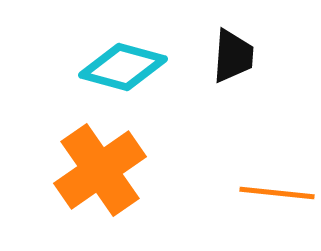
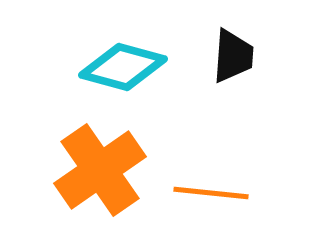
orange line: moved 66 px left
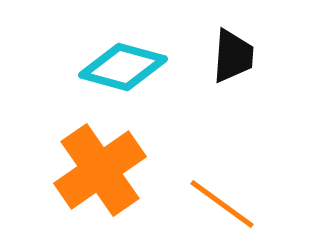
orange line: moved 11 px right, 11 px down; rotated 30 degrees clockwise
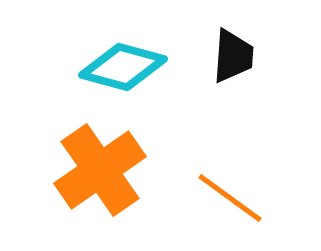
orange line: moved 8 px right, 6 px up
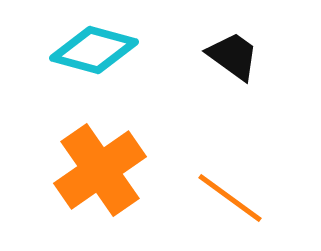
black trapezoid: rotated 58 degrees counterclockwise
cyan diamond: moved 29 px left, 17 px up
